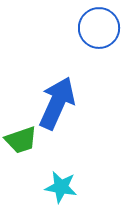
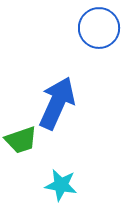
cyan star: moved 2 px up
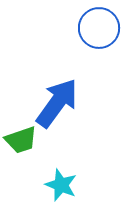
blue arrow: rotated 12 degrees clockwise
cyan star: rotated 12 degrees clockwise
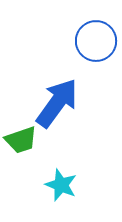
blue circle: moved 3 px left, 13 px down
